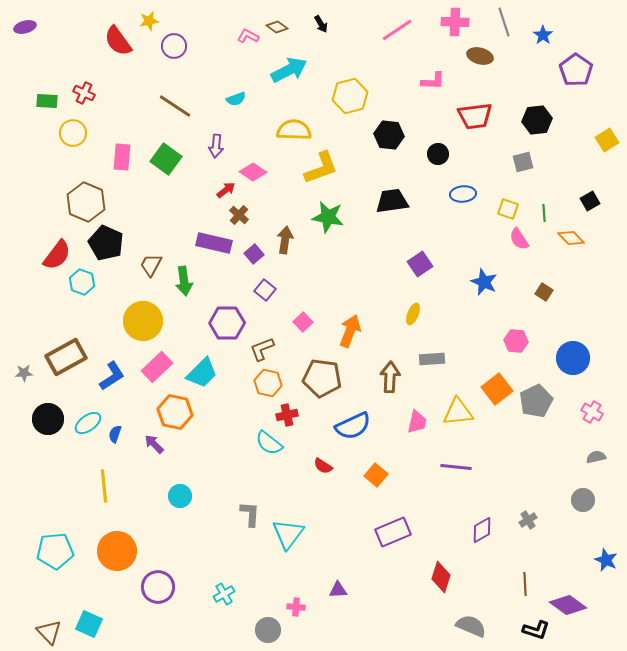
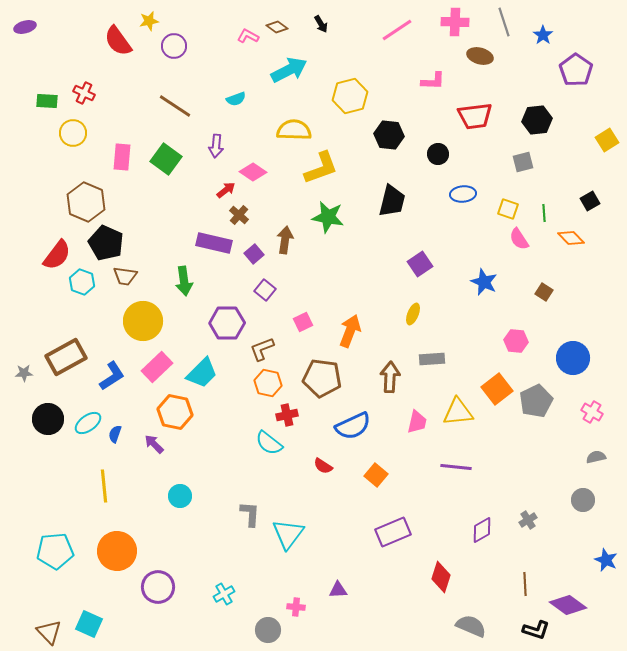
black trapezoid at (392, 201): rotated 112 degrees clockwise
brown trapezoid at (151, 265): moved 26 px left, 11 px down; rotated 110 degrees counterclockwise
pink square at (303, 322): rotated 18 degrees clockwise
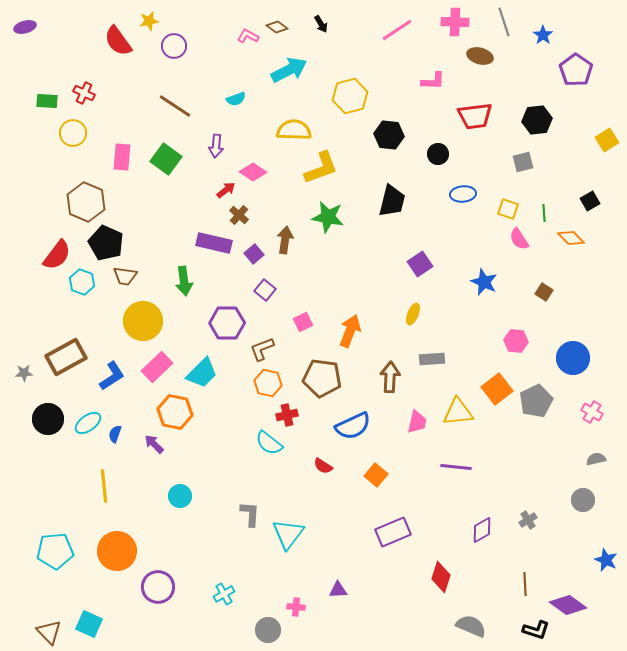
gray semicircle at (596, 457): moved 2 px down
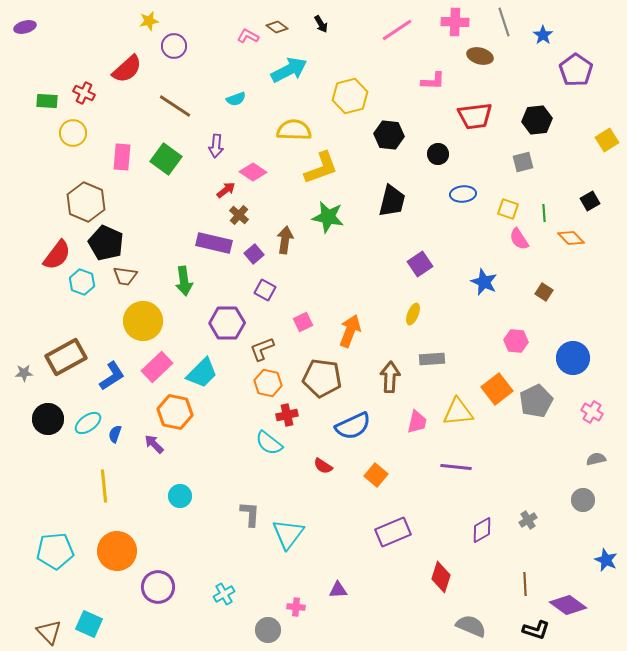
red semicircle at (118, 41): moved 9 px right, 28 px down; rotated 96 degrees counterclockwise
purple square at (265, 290): rotated 10 degrees counterclockwise
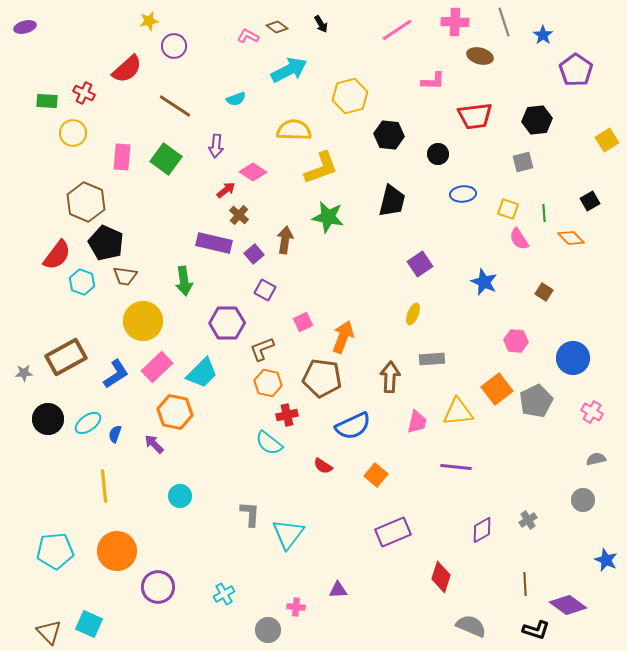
orange arrow at (350, 331): moved 7 px left, 6 px down
blue L-shape at (112, 376): moved 4 px right, 2 px up
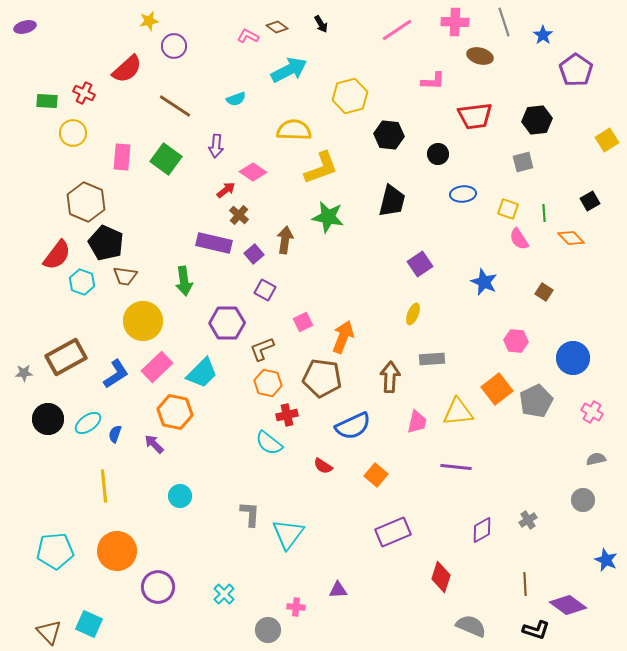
cyan cross at (224, 594): rotated 15 degrees counterclockwise
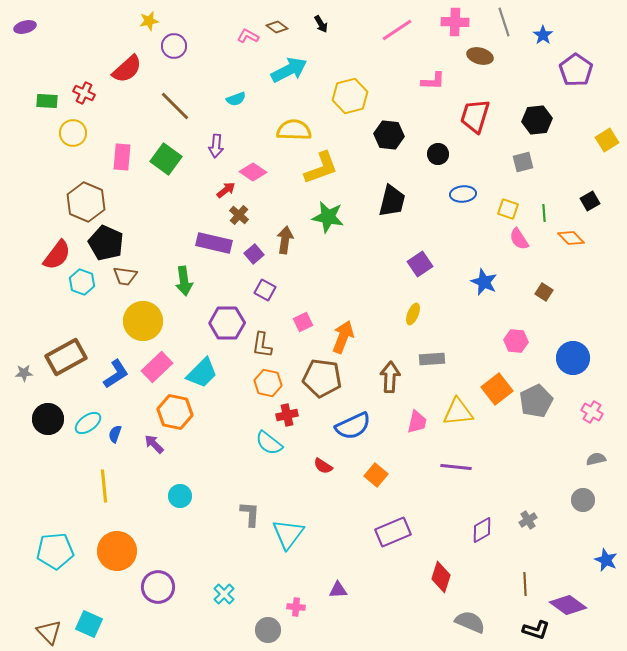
brown line at (175, 106): rotated 12 degrees clockwise
red trapezoid at (475, 116): rotated 114 degrees clockwise
brown L-shape at (262, 349): moved 4 px up; rotated 60 degrees counterclockwise
gray semicircle at (471, 626): moved 1 px left, 4 px up
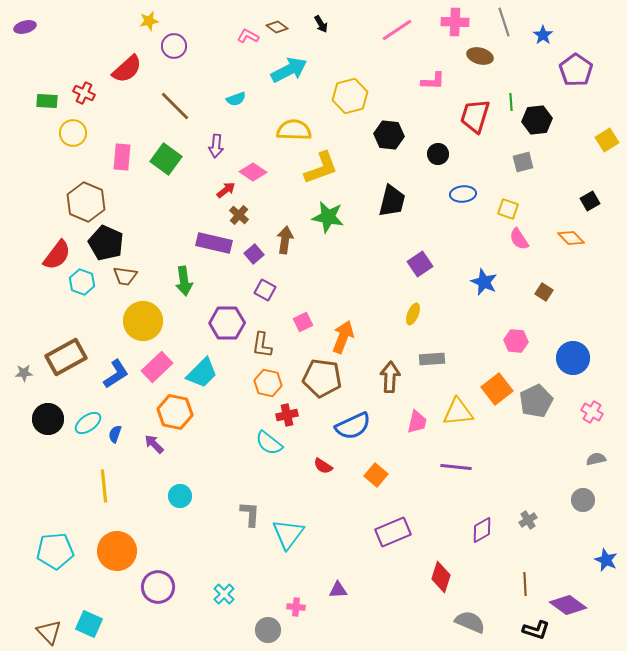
green line at (544, 213): moved 33 px left, 111 px up
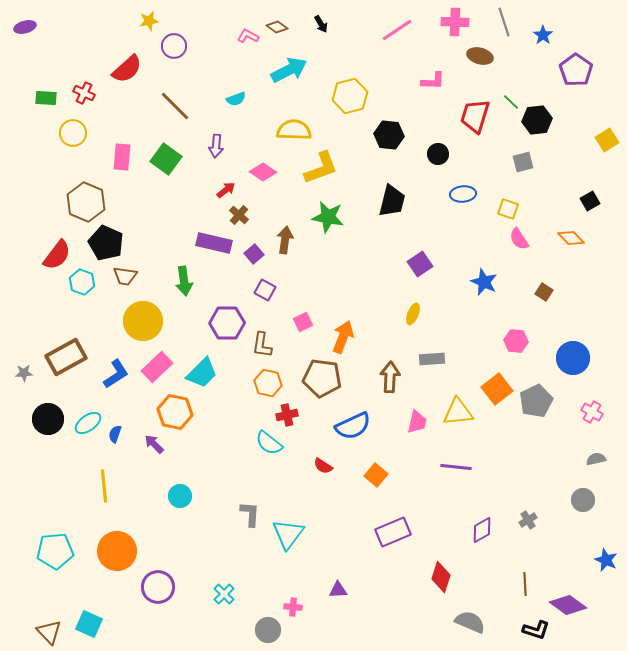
green rectangle at (47, 101): moved 1 px left, 3 px up
green line at (511, 102): rotated 42 degrees counterclockwise
pink diamond at (253, 172): moved 10 px right
pink cross at (296, 607): moved 3 px left
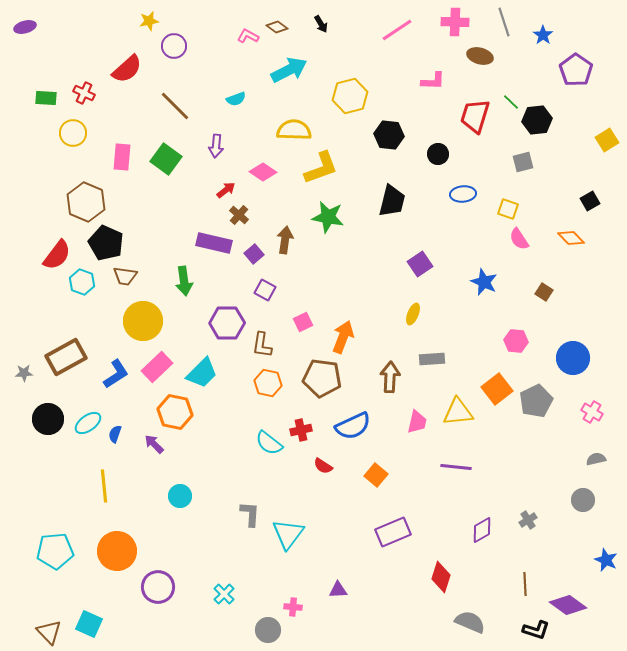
red cross at (287, 415): moved 14 px right, 15 px down
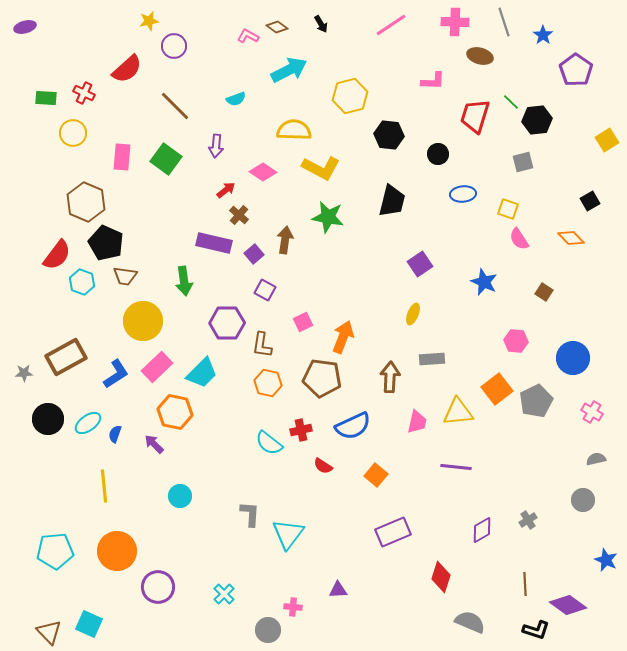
pink line at (397, 30): moved 6 px left, 5 px up
yellow L-shape at (321, 168): rotated 48 degrees clockwise
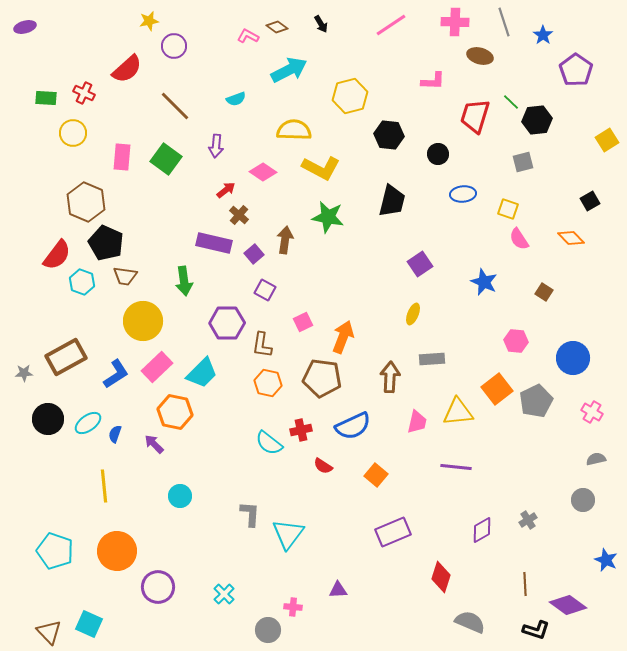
cyan pentagon at (55, 551): rotated 24 degrees clockwise
